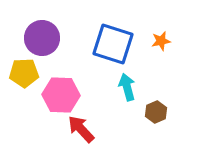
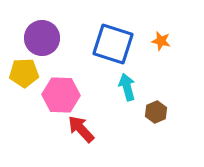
orange star: rotated 24 degrees clockwise
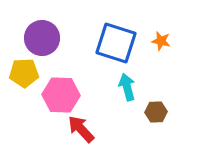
blue square: moved 3 px right, 1 px up
brown hexagon: rotated 20 degrees clockwise
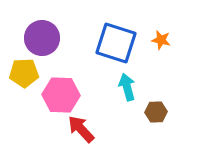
orange star: moved 1 px up
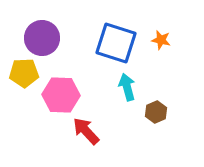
brown hexagon: rotated 20 degrees counterclockwise
red arrow: moved 5 px right, 2 px down
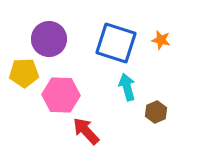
purple circle: moved 7 px right, 1 px down
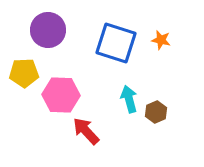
purple circle: moved 1 px left, 9 px up
cyan arrow: moved 2 px right, 12 px down
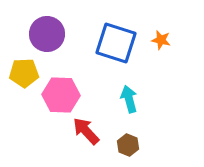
purple circle: moved 1 px left, 4 px down
brown hexagon: moved 28 px left, 33 px down; rotated 15 degrees counterclockwise
